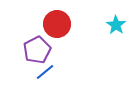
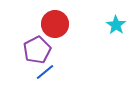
red circle: moved 2 px left
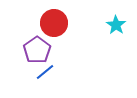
red circle: moved 1 px left, 1 px up
purple pentagon: rotated 8 degrees counterclockwise
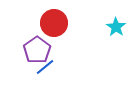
cyan star: moved 2 px down
blue line: moved 5 px up
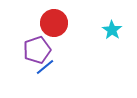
cyan star: moved 4 px left, 3 px down
purple pentagon: rotated 16 degrees clockwise
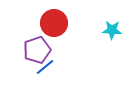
cyan star: rotated 30 degrees counterclockwise
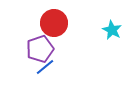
cyan star: rotated 24 degrees clockwise
purple pentagon: moved 3 px right, 1 px up
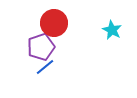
purple pentagon: moved 1 px right, 2 px up
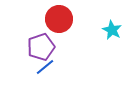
red circle: moved 5 px right, 4 px up
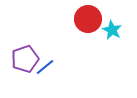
red circle: moved 29 px right
purple pentagon: moved 16 px left, 12 px down
